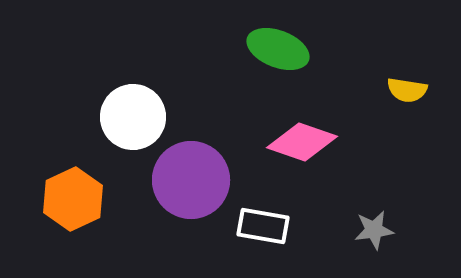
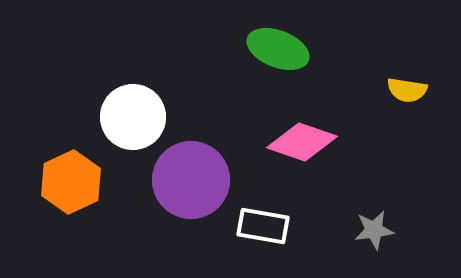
orange hexagon: moved 2 px left, 17 px up
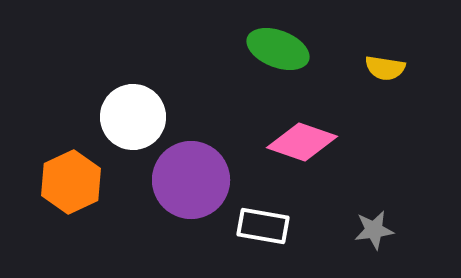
yellow semicircle: moved 22 px left, 22 px up
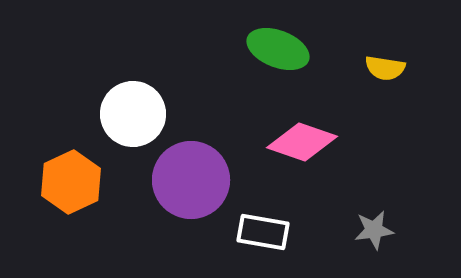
white circle: moved 3 px up
white rectangle: moved 6 px down
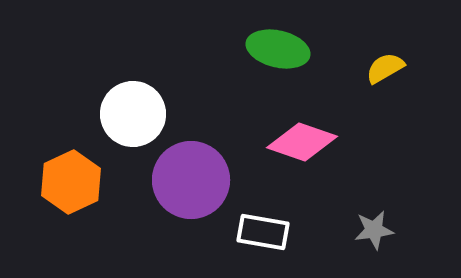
green ellipse: rotated 8 degrees counterclockwise
yellow semicircle: rotated 141 degrees clockwise
